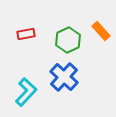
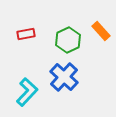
cyan L-shape: moved 1 px right
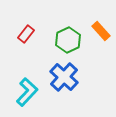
red rectangle: rotated 42 degrees counterclockwise
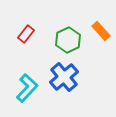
blue cross: rotated 8 degrees clockwise
cyan L-shape: moved 4 px up
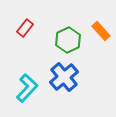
red rectangle: moved 1 px left, 6 px up
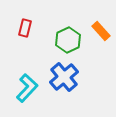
red rectangle: rotated 24 degrees counterclockwise
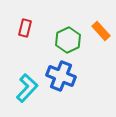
blue cross: moved 3 px left, 1 px up; rotated 28 degrees counterclockwise
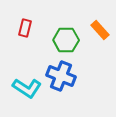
orange rectangle: moved 1 px left, 1 px up
green hexagon: moved 2 px left; rotated 25 degrees clockwise
cyan L-shape: rotated 80 degrees clockwise
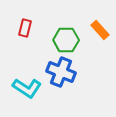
blue cross: moved 4 px up
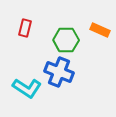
orange rectangle: rotated 24 degrees counterclockwise
blue cross: moved 2 px left
